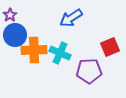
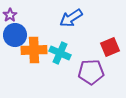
purple pentagon: moved 2 px right, 1 px down
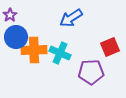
blue circle: moved 1 px right, 2 px down
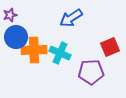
purple star: rotated 16 degrees clockwise
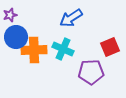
cyan cross: moved 3 px right, 4 px up
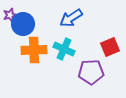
blue circle: moved 7 px right, 13 px up
cyan cross: moved 1 px right
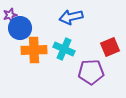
blue arrow: moved 1 px up; rotated 20 degrees clockwise
blue circle: moved 3 px left, 4 px down
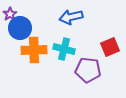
purple star: moved 1 px up; rotated 16 degrees counterclockwise
cyan cross: rotated 10 degrees counterclockwise
purple pentagon: moved 3 px left, 2 px up; rotated 10 degrees clockwise
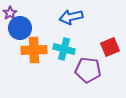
purple star: moved 1 px up
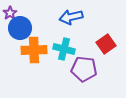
red square: moved 4 px left, 3 px up; rotated 12 degrees counterclockwise
purple pentagon: moved 4 px left, 1 px up
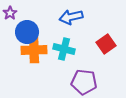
blue circle: moved 7 px right, 4 px down
purple pentagon: moved 13 px down
